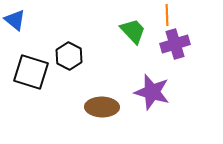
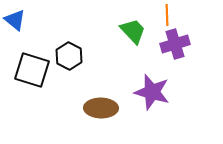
black square: moved 1 px right, 2 px up
brown ellipse: moved 1 px left, 1 px down
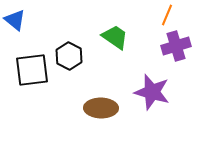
orange line: rotated 25 degrees clockwise
green trapezoid: moved 18 px left, 6 px down; rotated 12 degrees counterclockwise
purple cross: moved 1 px right, 2 px down
black square: rotated 24 degrees counterclockwise
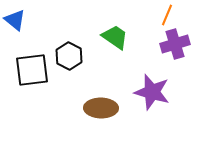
purple cross: moved 1 px left, 2 px up
